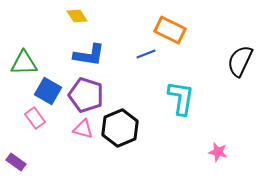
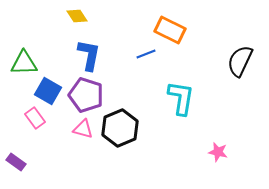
blue L-shape: rotated 88 degrees counterclockwise
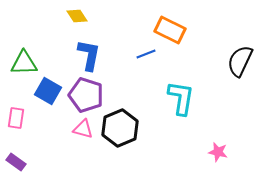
pink rectangle: moved 19 px left; rotated 45 degrees clockwise
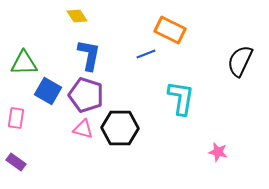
black hexagon: rotated 24 degrees clockwise
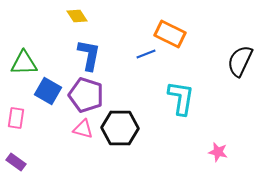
orange rectangle: moved 4 px down
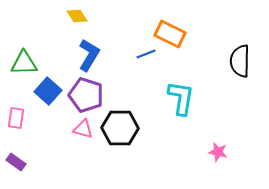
blue L-shape: rotated 20 degrees clockwise
black semicircle: rotated 24 degrees counterclockwise
blue square: rotated 12 degrees clockwise
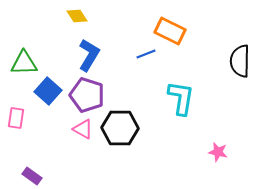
orange rectangle: moved 3 px up
purple pentagon: moved 1 px right
pink triangle: rotated 15 degrees clockwise
purple rectangle: moved 16 px right, 14 px down
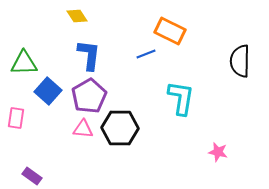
blue L-shape: rotated 24 degrees counterclockwise
purple pentagon: moved 2 px right, 1 px down; rotated 24 degrees clockwise
pink triangle: rotated 25 degrees counterclockwise
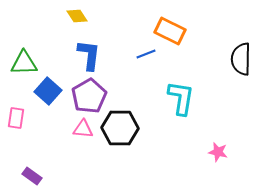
black semicircle: moved 1 px right, 2 px up
